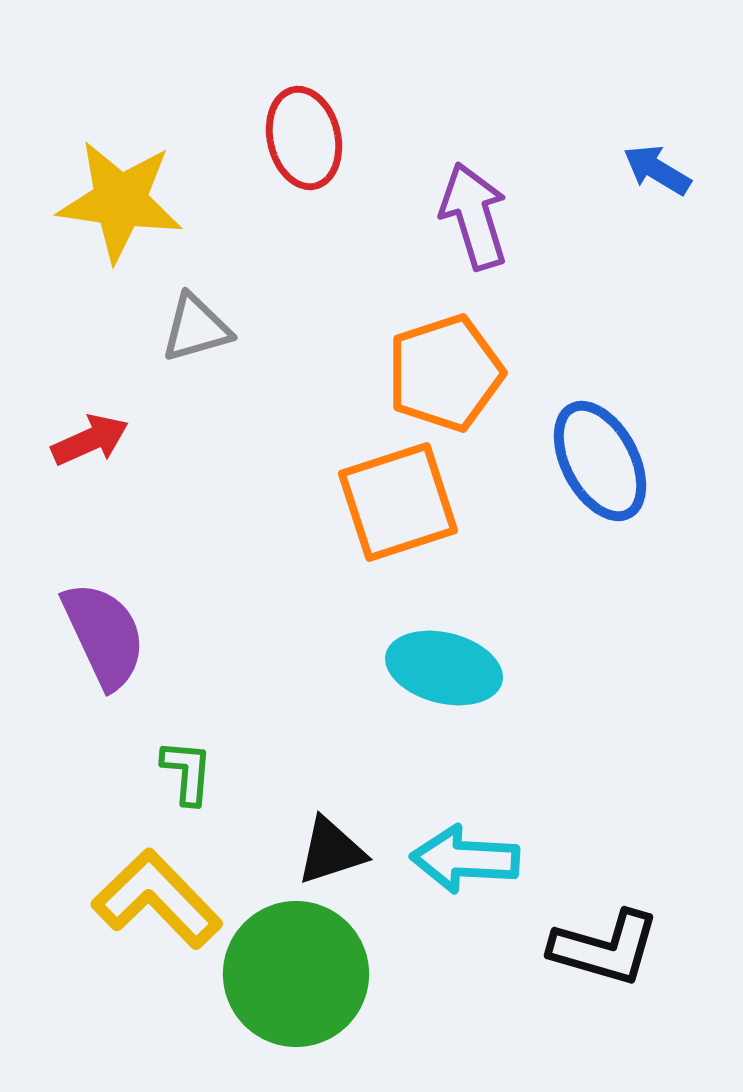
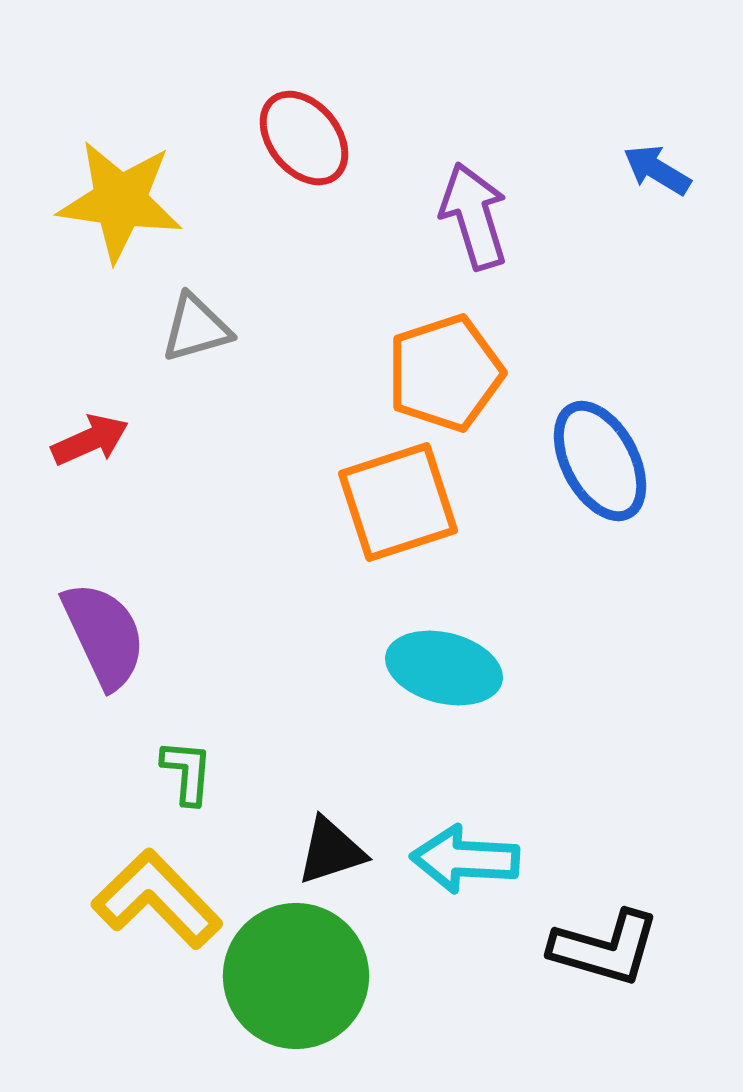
red ellipse: rotated 26 degrees counterclockwise
green circle: moved 2 px down
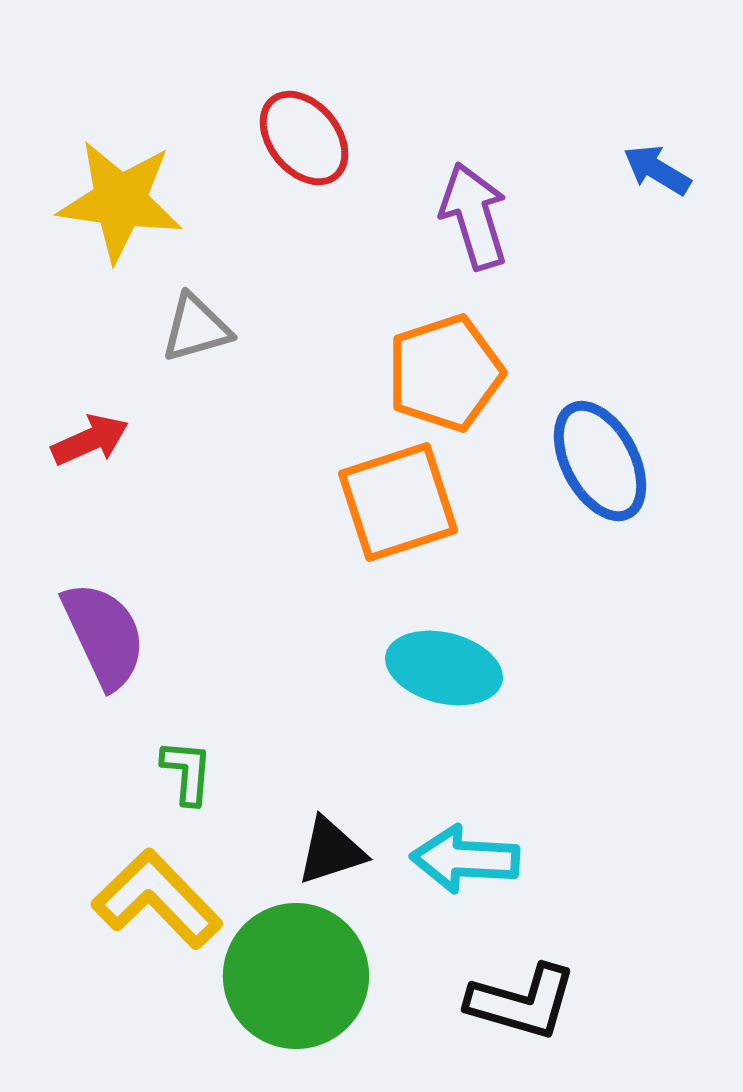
black L-shape: moved 83 px left, 54 px down
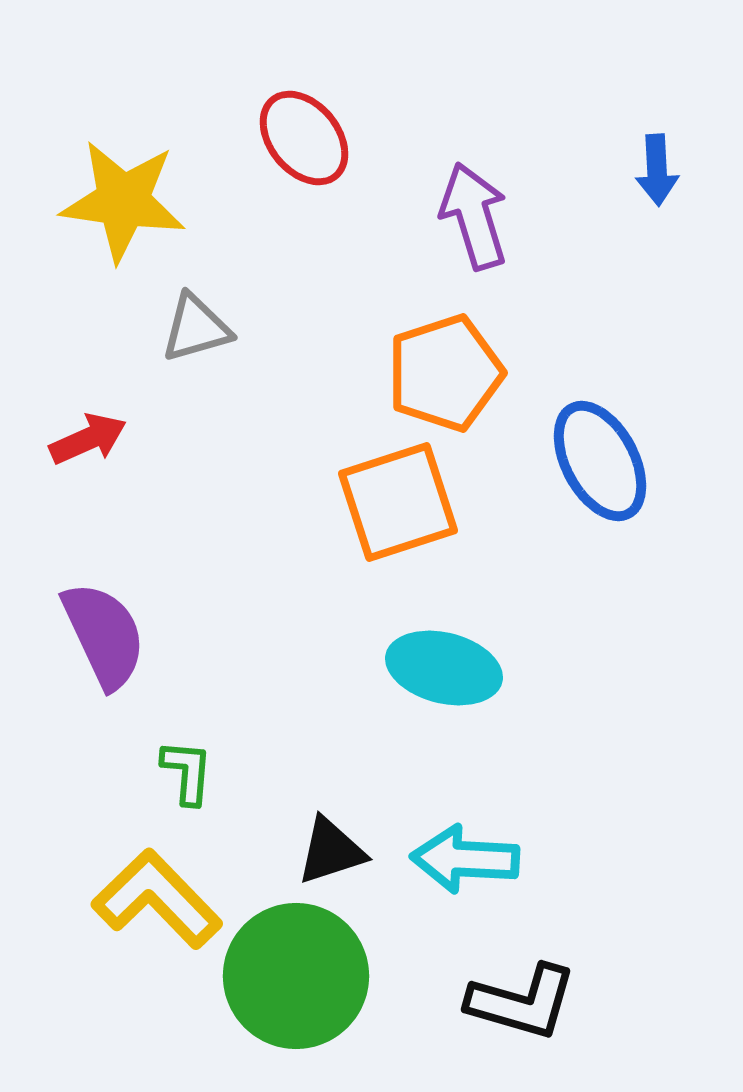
blue arrow: rotated 124 degrees counterclockwise
yellow star: moved 3 px right
red arrow: moved 2 px left, 1 px up
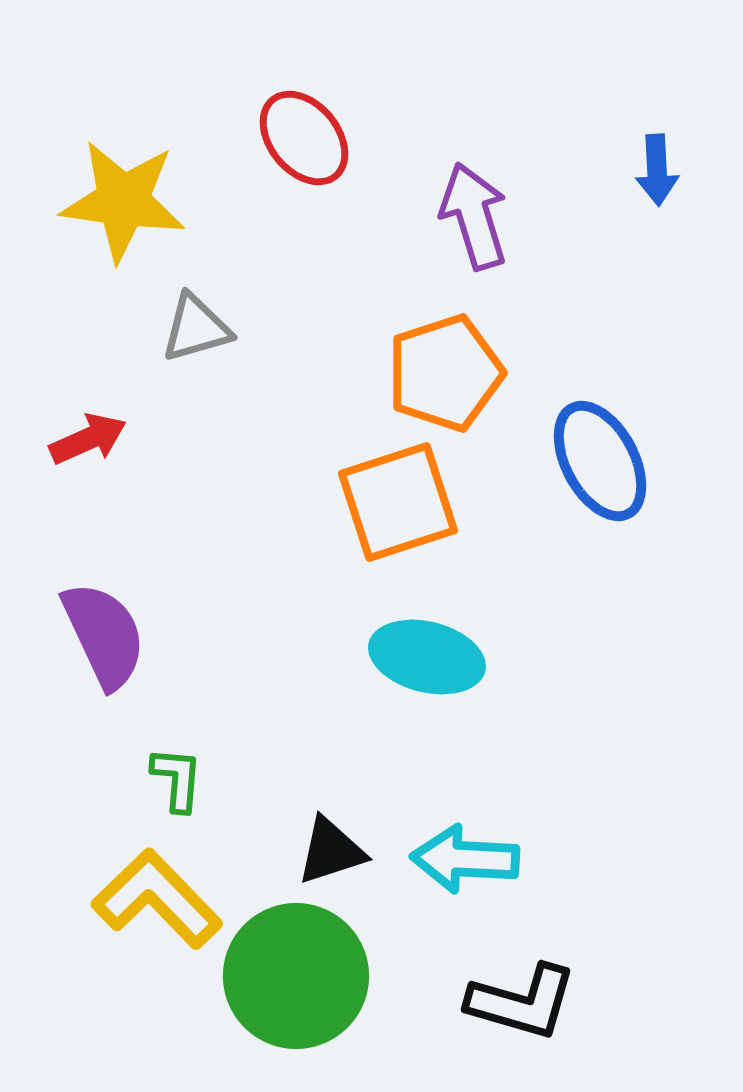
cyan ellipse: moved 17 px left, 11 px up
green L-shape: moved 10 px left, 7 px down
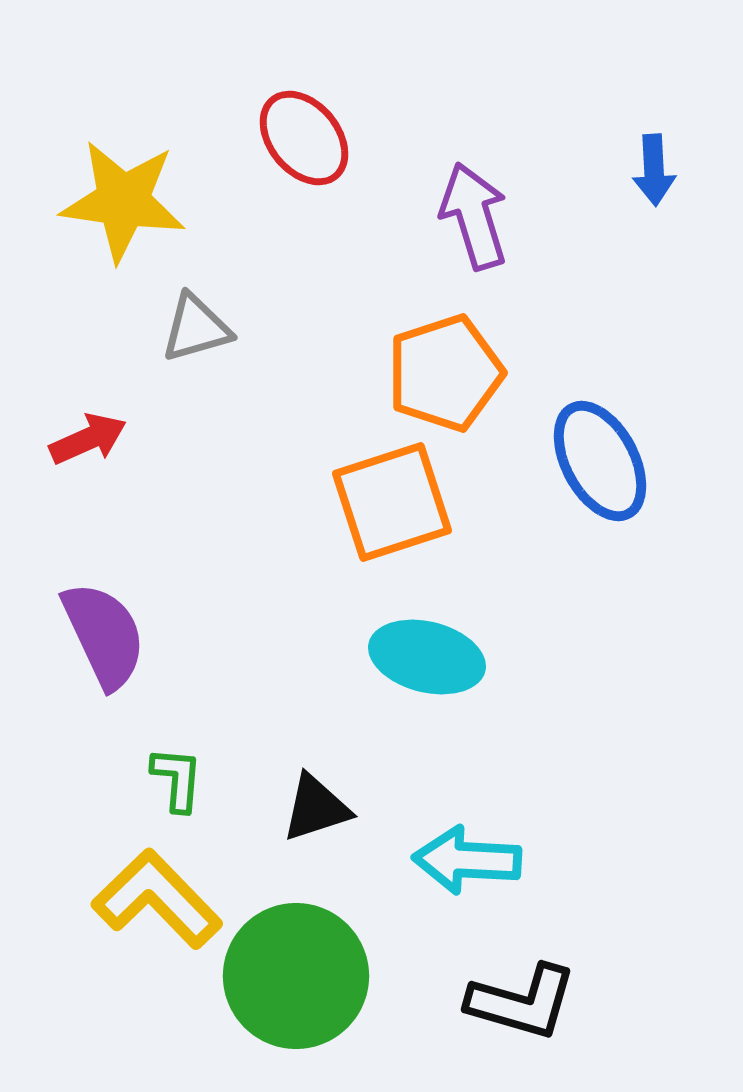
blue arrow: moved 3 px left
orange square: moved 6 px left
black triangle: moved 15 px left, 43 px up
cyan arrow: moved 2 px right, 1 px down
